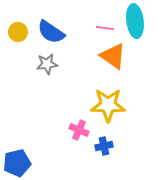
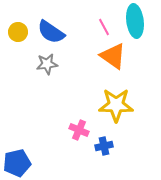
pink line: moved 1 px left, 1 px up; rotated 54 degrees clockwise
yellow star: moved 8 px right
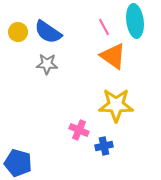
blue semicircle: moved 3 px left
gray star: rotated 10 degrees clockwise
blue pentagon: moved 1 px right; rotated 28 degrees clockwise
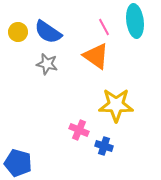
orange triangle: moved 17 px left
gray star: rotated 10 degrees clockwise
blue cross: rotated 30 degrees clockwise
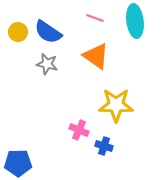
pink line: moved 9 px left, 9 px up; rotated 42 degrees counterclockwise
blue pentagon: rotated 16 degrees counterclockwise
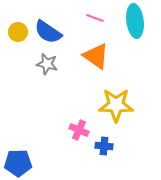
blue cross: rotated 12 degrees counterclockwise
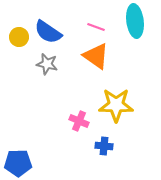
pink line: moved 1 px right, 9 px down
yellow circle: moved 1 px right, 5 px down
pink cross: moved 9 px up
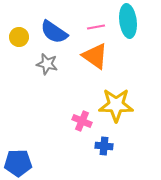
cyan ellipse: moved 7 px left
pink line: rotated 30 degrees counterclockwise
blue semicircle: moved 6 px right
orange triangle: moved 1 px left
pink cross: moved 3 px right
